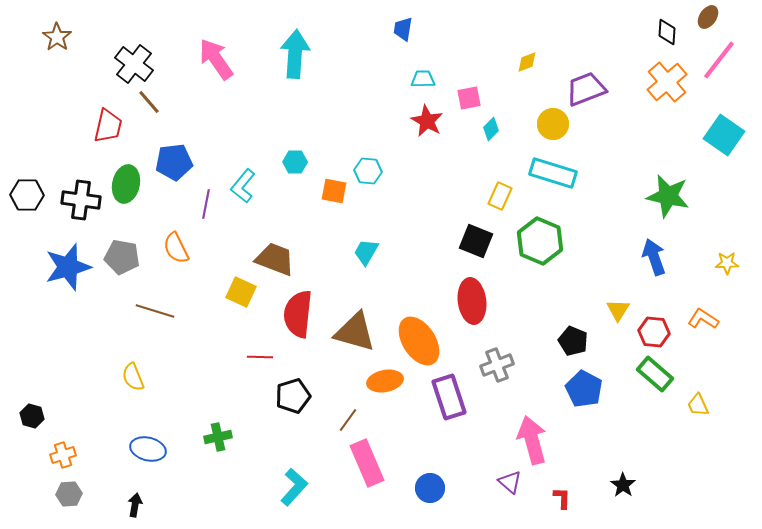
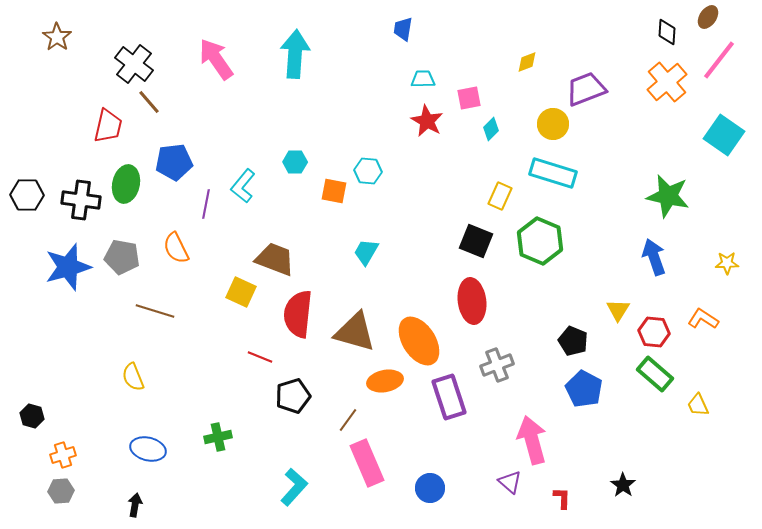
red line at (260, 357): rotated 20 degrees clockwise
gray hexagon at (69, 494): moved 8 px left, 3 px up
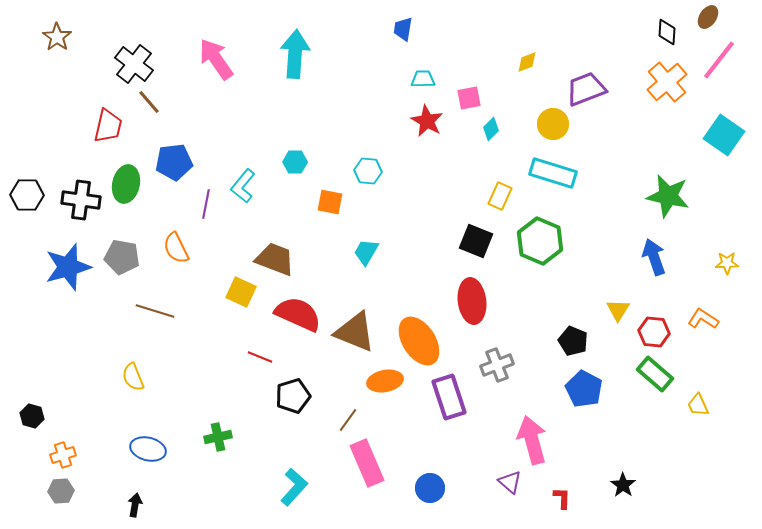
orange square at (334, 191): moved 4 px left, 11 px down
red semicircle at (298, 314): rotated 108 degrees clockwise
brown triangle at (355, 332): rotated 6 degrees clockwise
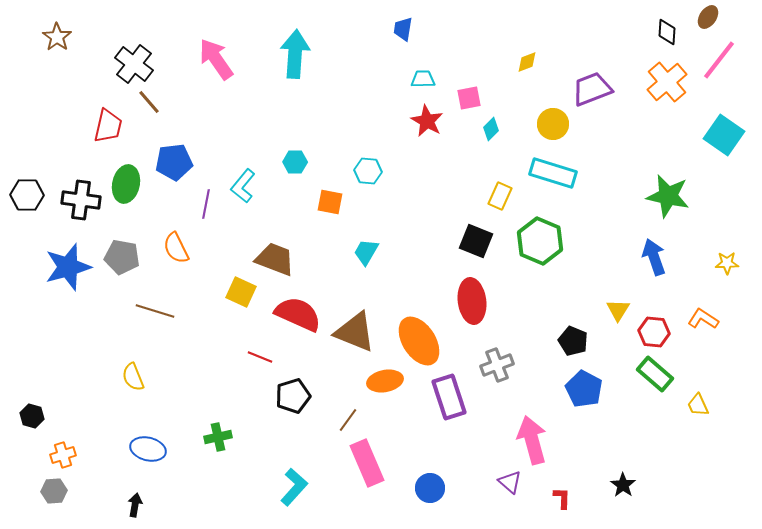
purple trapezoid at (586, 89): moved 6 px right
gray hexagon at (61, 491): moved 7 px left
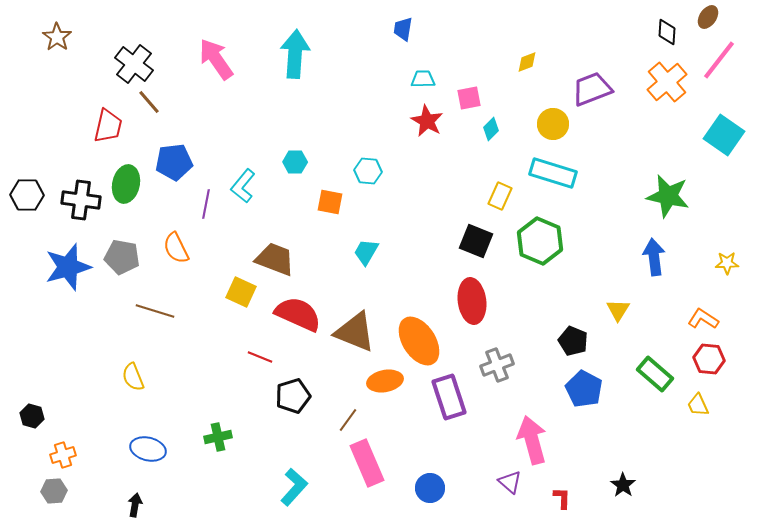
blue arrow at (654, 257): rotated 12 degrees clockwise
red hexagon at (654, 332): moved 55 px right, 27 px down
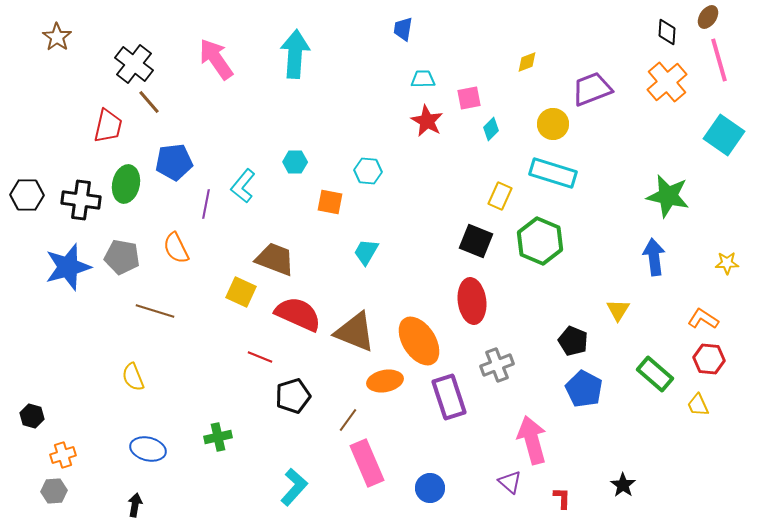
pink line at (719, 60): rotated 54 degrees counterclockwise
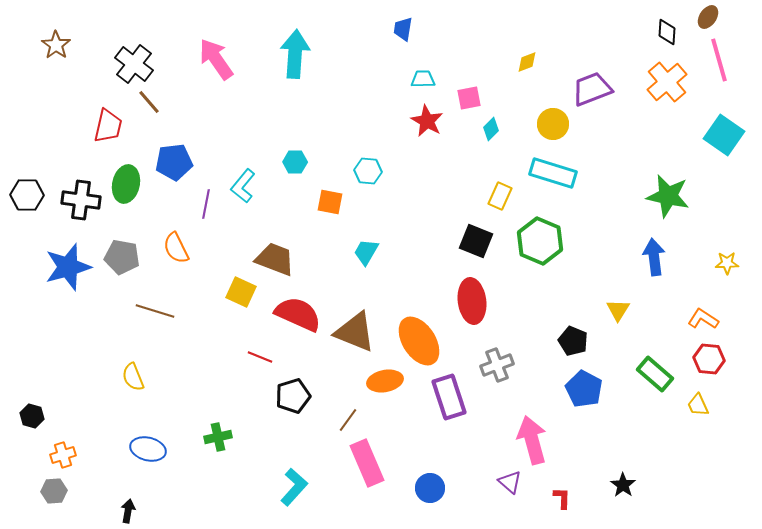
brown star at (57, 37): moved 1 px left, 8 px down
black arrow at (135, 505): moved 7 px left, 6 px down
